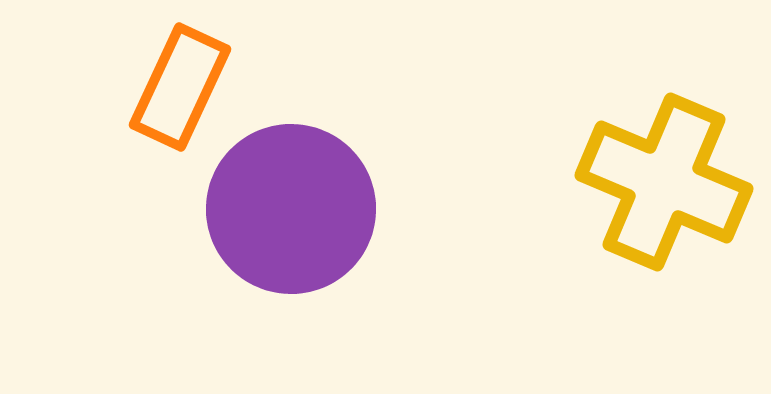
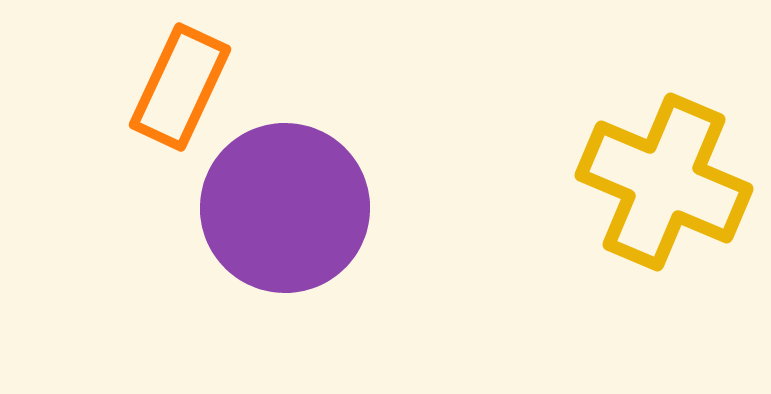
purple circle: moved 6 px left, 1 px up
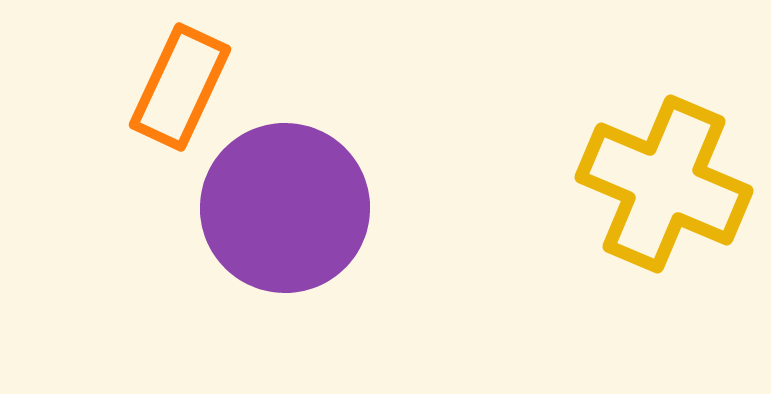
yellow cross: moved 2 px down
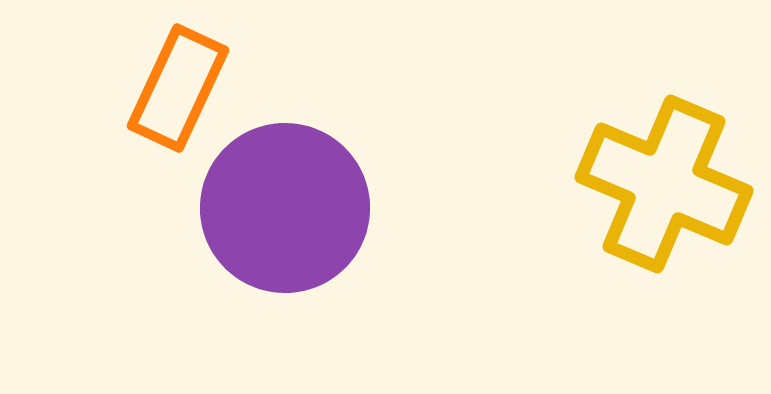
orange rectangle: moved 2 px left, 1 px down
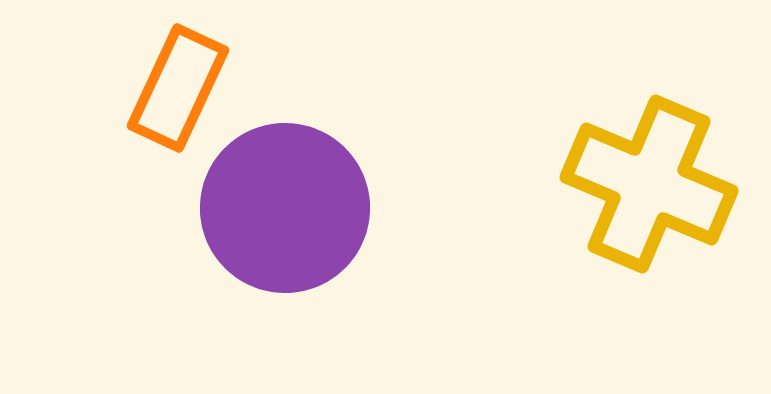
yellow cross: moved 15 px left
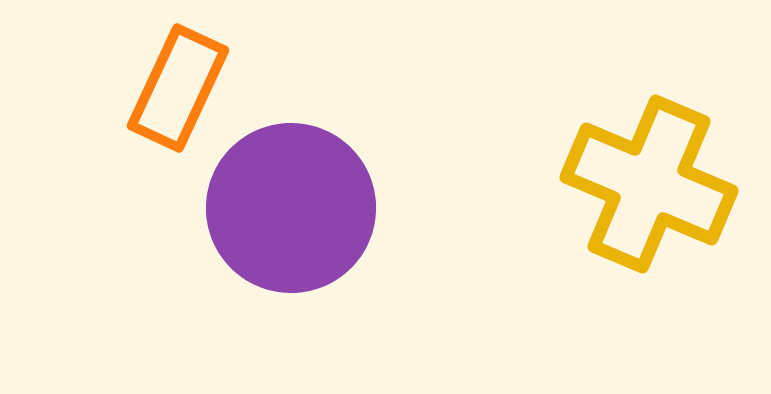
purple circle: moved 6 px right
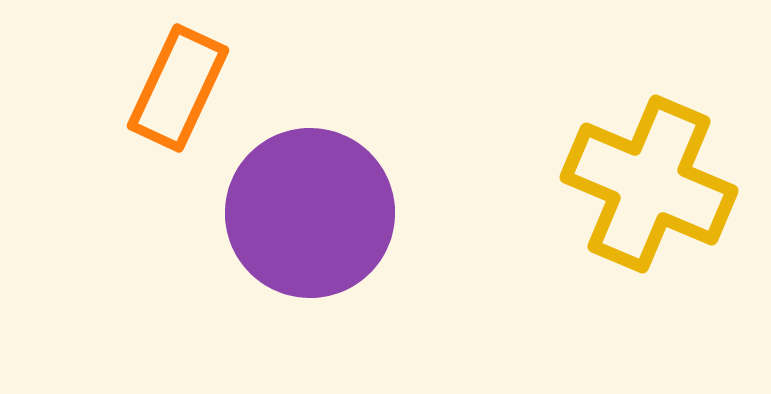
purple circle: moved 19 px right, 5 px down
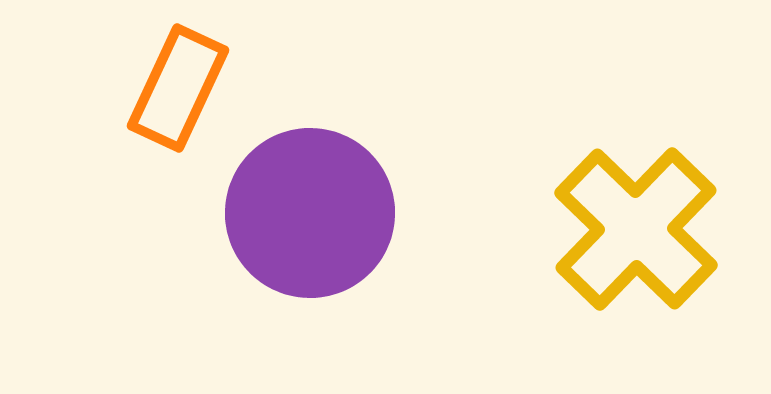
yellow cross: moved 13 px left, 45 px down; rotated 21 degrees clockwise
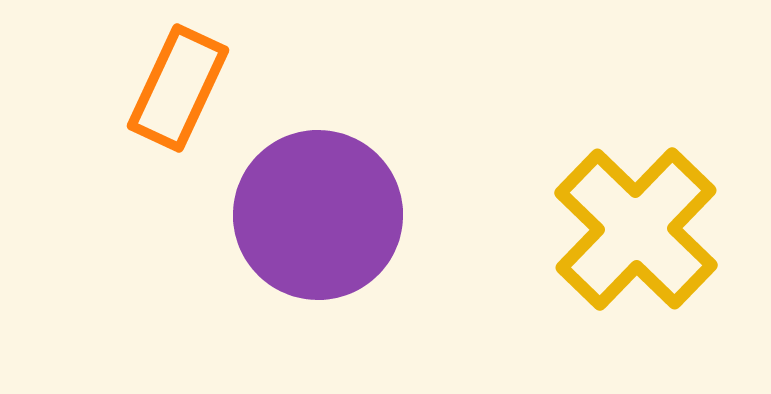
purple circle: moved 8 px right, 2 px down
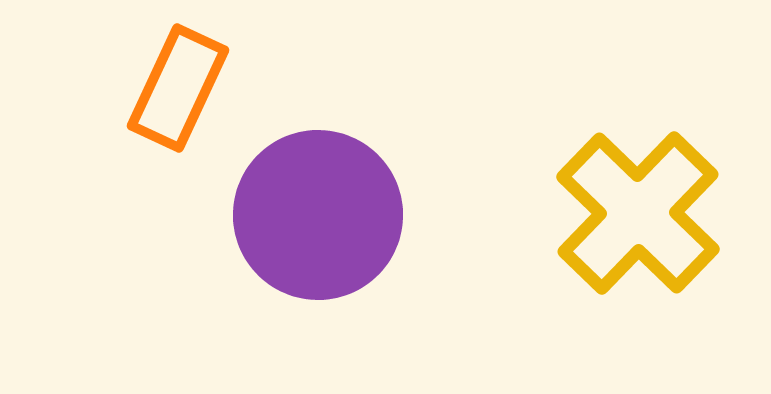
yellow cross: moved 2 px right, 16 px up
